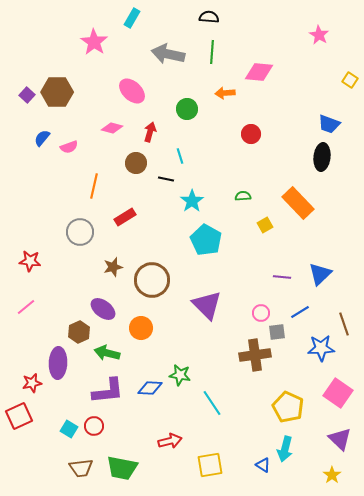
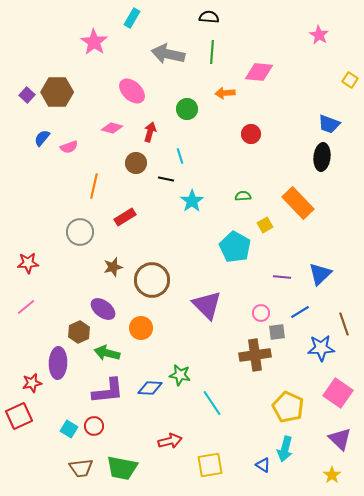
cyan pentagon at (206, 240): moved 29 px right, 7 px down
red star at (30, 261): moved 2 px left, 2 px down; rotated 10 degrees counterclockwise
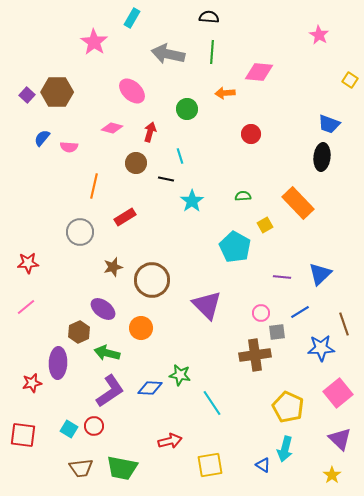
pink semicircle at (69, 147): rotated 24 degrees clockwise
purple L-shape at (108, 391): moved 2 px right; rotated 28 degrees counterclockwise
pink square at (338, 393): rotated 16 degrees clockwise
red square at (19, 416): moved 4 px right, 19 px down; rotated 32 degrees clockwise
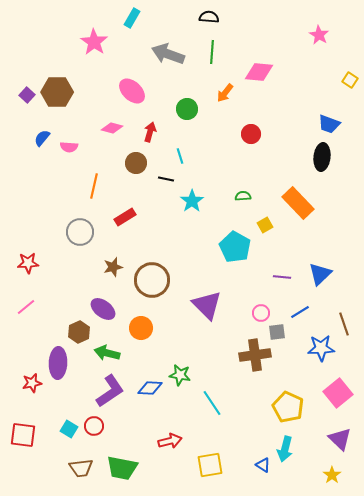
gray arrow at (168, 54): rotated 8 degrees clockwise
orange arrow at (225, 93): rotated 48 degrees counterclockwise
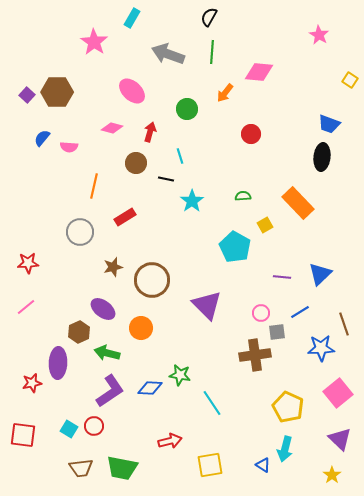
black semicircle at (209, 17): rotated 66 degrees counterclockwise
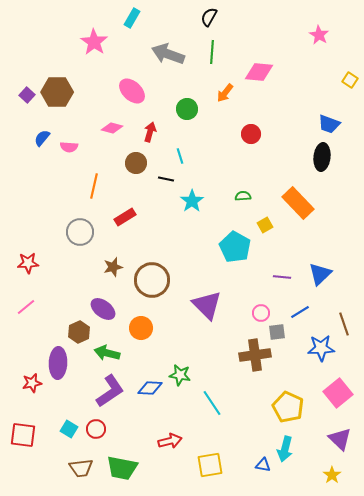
red circle at (94, 426): moved 2 px right, 3 px down
blue triangle at (263, 465): rotated 21 degrees counterclockwise
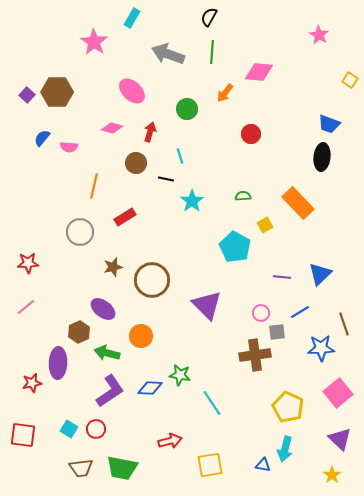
orange circle at (141, 328): moved 8 px down
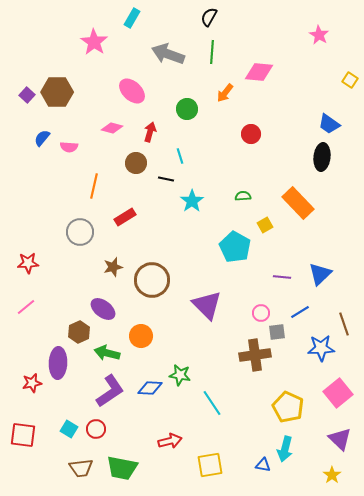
blue trapezoid at (329, 124): rotated 15 degrees clockwise
